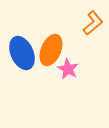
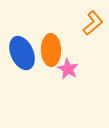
orange ellipse: rotated 24 degrees counterclockwise
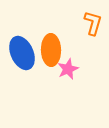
orange L-shape: rotated 35 degrees counterclockwise
pink star: rotated 20 degrees clockwise
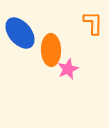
orange L-shape: rotated 15 degrees counterclockwise
blue ellipse: moved 2 px left, 20 px up; rotated 16 degrees counterclockwise
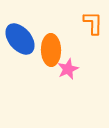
blue ellipse: moved 6 px down
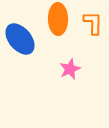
orange ellipse: moved 7 px right, 31 px up
pink star: moved 2 px right
